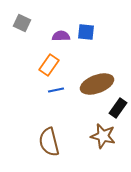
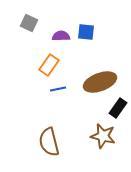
gray square: moved 7 px right
brown ellipse: moved 3 px right, 2 px up
blue line: moved 2 px right, 1 px up
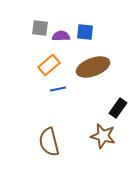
gray square: moved 11 px right, 5 px down; rotated 18 degrees counterclockwise
blue square: moved 1 px left
orange rectangle: rotated 15 degrees clockwise
brown ellipse: moved 7 px left, 15 px up
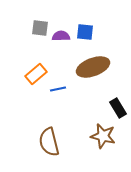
orange rectangle: moved 13 px left, 9 px down
black rectangle: rotated 66 degrees counterclockwise
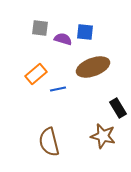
purple semicircle: moved 2 px right, 3 px down; rotated 18 degrees clockwise
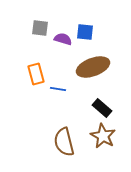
orange rectangle: rotated 65 degrees counterclockwise
blue line: rotated 21 degrees clockwise
black rectangle: moved 16 px left; rotated 18 degrees counterclockwise
brown star: rotated 15 degrees clockwise
brown semicircle: moved 15 px right
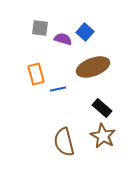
blue square: rotated 36 degrees clockwise
blue line: rotated 21 degrees counterclockwise
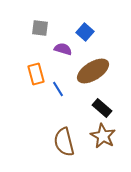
purple semicircle: moved 10 px down
brown ellipse: moved 4 px down; rotated 12 degrees counterclockwise
blue line: rotated 70 degrees clockwise
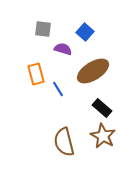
gray square: moved 3 px right, 1 px down
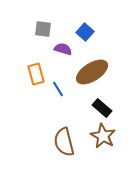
brown ellipse: moved 1 px left, 1 px down
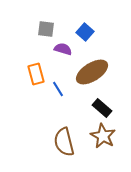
gray square: moved 3 px right
